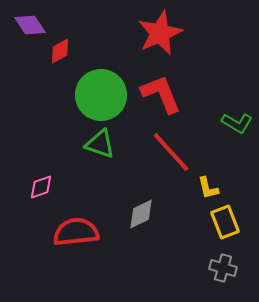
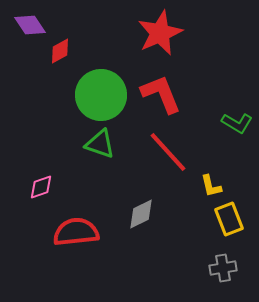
red line: moved 3 px left
yellow L-shape: moved 3 px right, 2 px up
yellow rectangle: moved 4 px right, 3 px up
gray cross: rotated 24 degrees counterclockwise
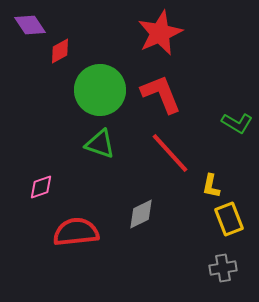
green circle: moved 1 px left, 5 px up
red line: moved 2 px right, 1 px down
yellow L-shape: rotated 25 degrees clockwise
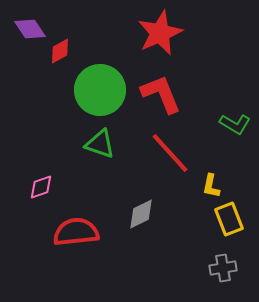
purple diamond: moved 4 px down
green L-shape: moved 2 px left, 1 px down
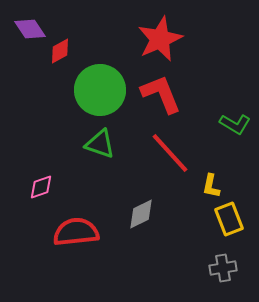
red star: moved 6 px down
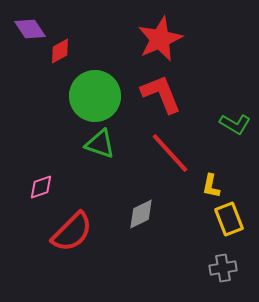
green circle: moved 5 px left, 6 px down
red semicircle: moved 4 px left; rotated 141 degrees clockwise
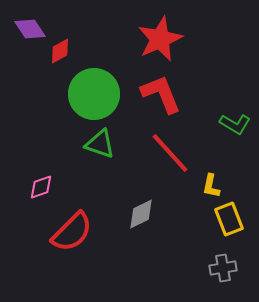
green circle: moved 1 px left, 2 px up
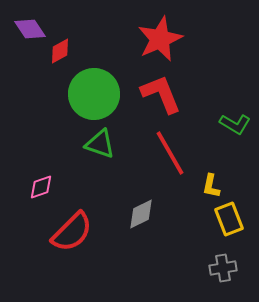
red line: rotated 12 degrees clockwise
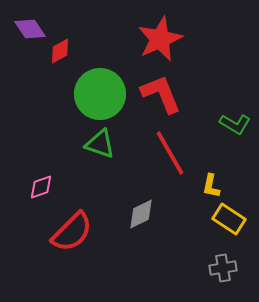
green circle: moved 6 px right
yellow rectangle: rotated 36 degrees counterclockwise
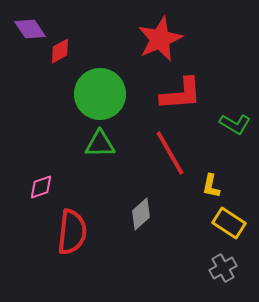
red L-shape: moved 20 px right; rotated 108 degrees clockwise
green triangle: rotated 20 degrees counterclockwise
gray diamond: rotated 16 degrees counterclockwise
yellow rectangle: moved 4 px down
red semicircle: rotated 39 degrees counterclockwise
gray cross: rotated 20 degrees counterclockwise
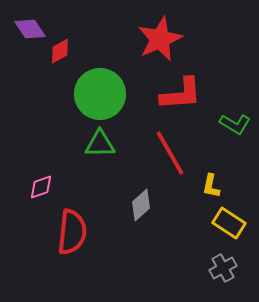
gray diamond: moved 9 px up
